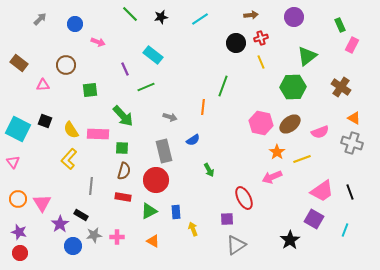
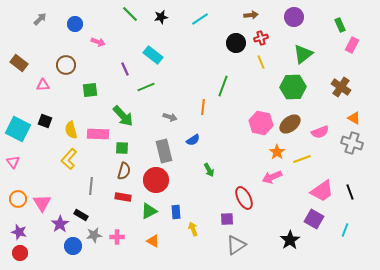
green triangle at (307, 56): moved 4 px left, 2 px up
yellow semicircle at (71, 130): rotated 18 degrees clockwise
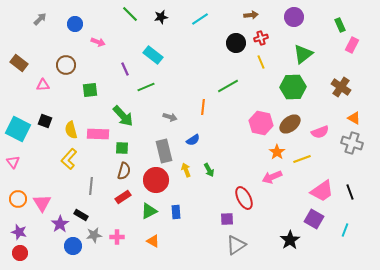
green line at (223, 86): moved 5 px right; rotated 40 degrees clockwise
red rectangle at (123, 197): rotated 42 degrees counterclockwise
yellow arrow at (193, 229): moved 7 px left, 59 px up
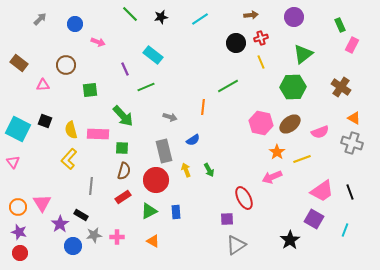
orange circle at (18, 199): moved 8 px down
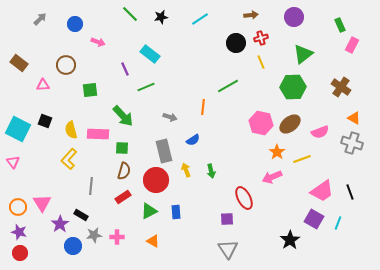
cyan rectangle at (153, 55): moved 3 px left, 1 px up
green arrow at (209, 170): moved 2 px right, 1 px down; rotated 16 degrees clockwise
cyan line at (345, 230): moved 7 px left, 7 px up
gray triangle at (236, 245): moved 8 px left, 4 px down; rotated 30 degrees counterclockwise
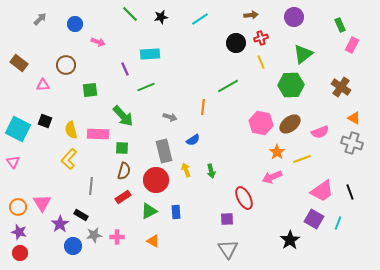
cyan rectangle at (150, 54): rotated 42 degrees counterclockwise
green hexagon at (293, 87): moved 2 px left, 2 px up
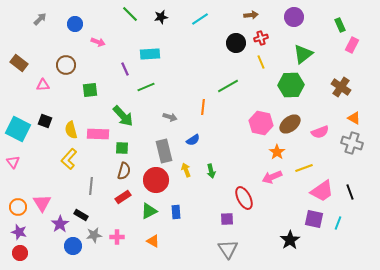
yellow line at (302, 159): moved 2 px right, 9 px down
purple square at (314, 219): rotated 18 degrees counterclockwise
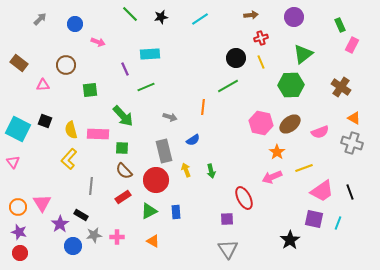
black circle at (236, 43): moved 15 px down
brown semicircle at (124, 171): rotated 120 degrees clockwise
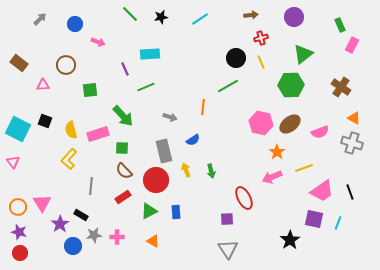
pink rectangle at (98, 134): rotated 20 degrees counterclockwise
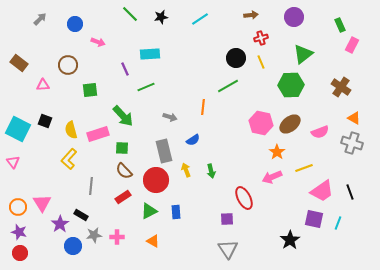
brown circle at (66, 65): moved 2 px right
